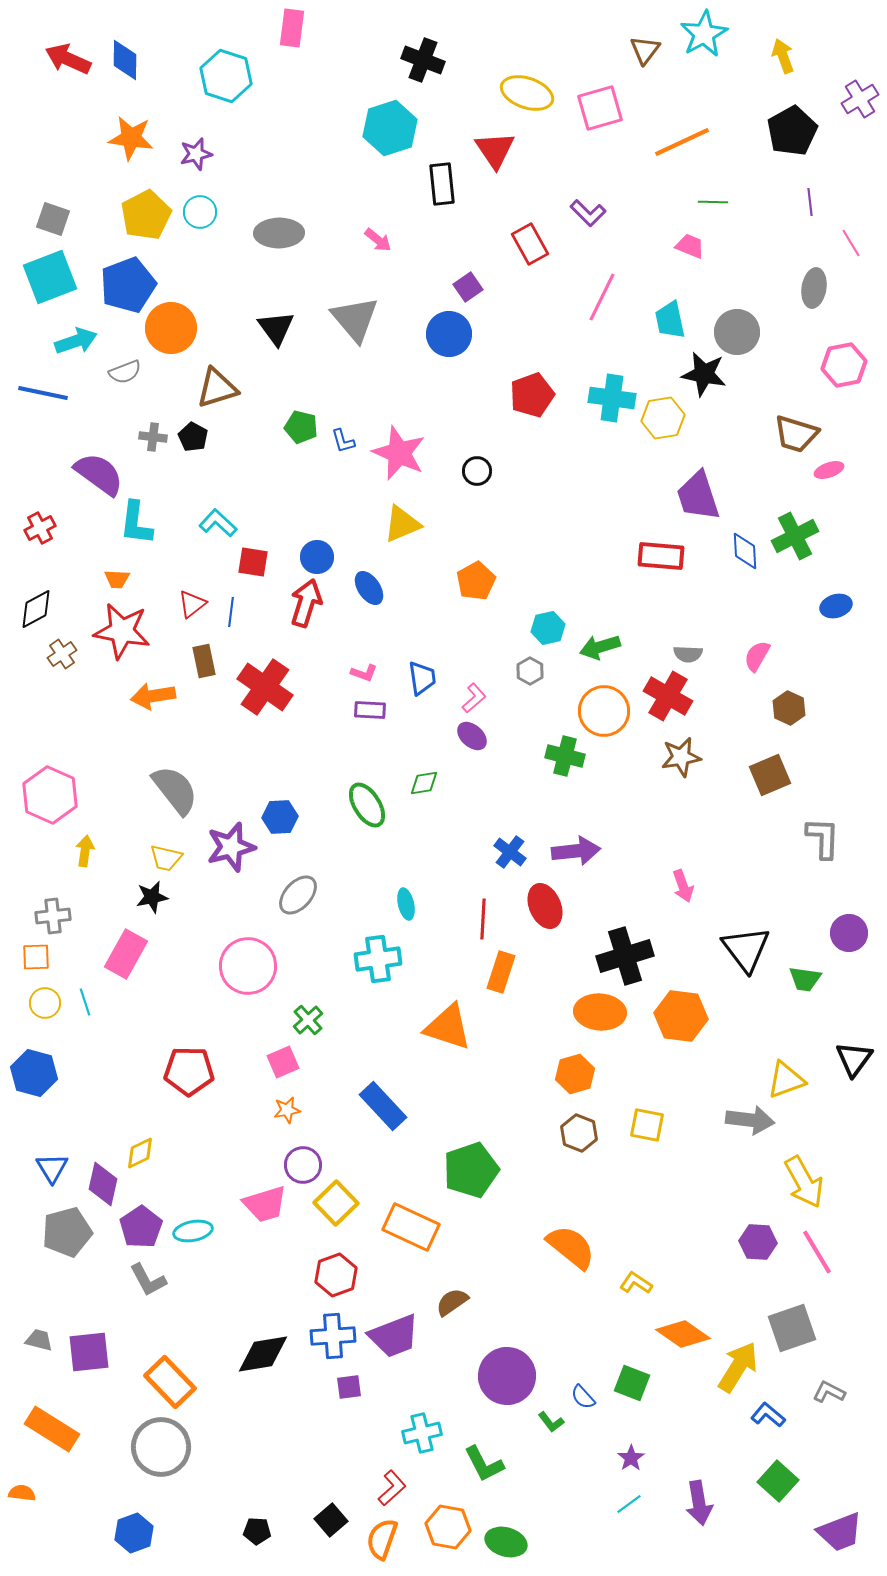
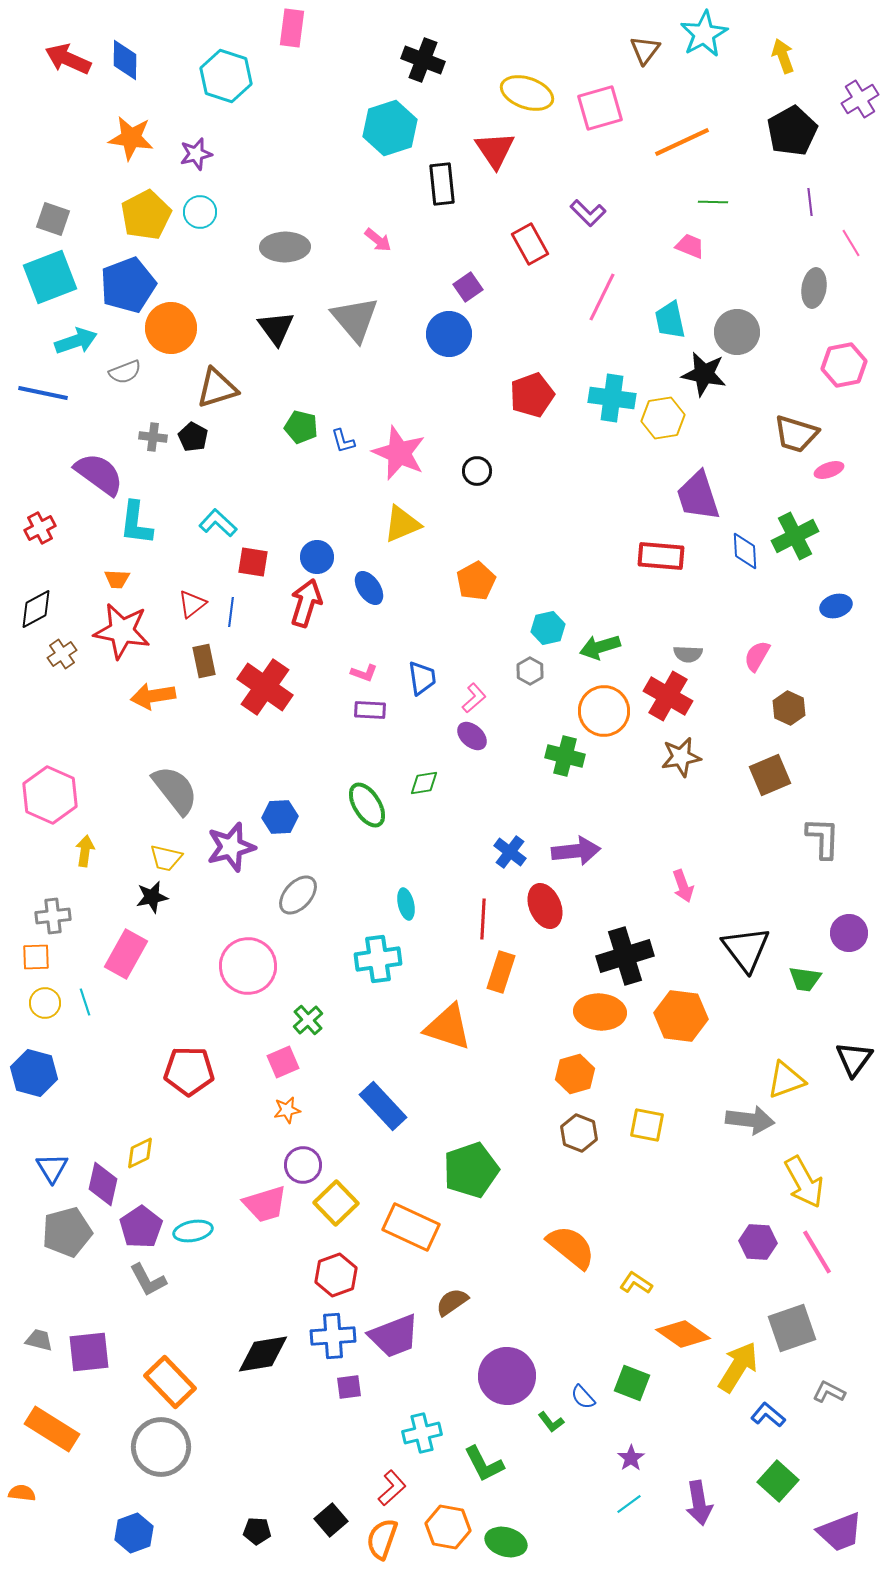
gray ellipse at (279, 233): moved 6 px right, 14 px down
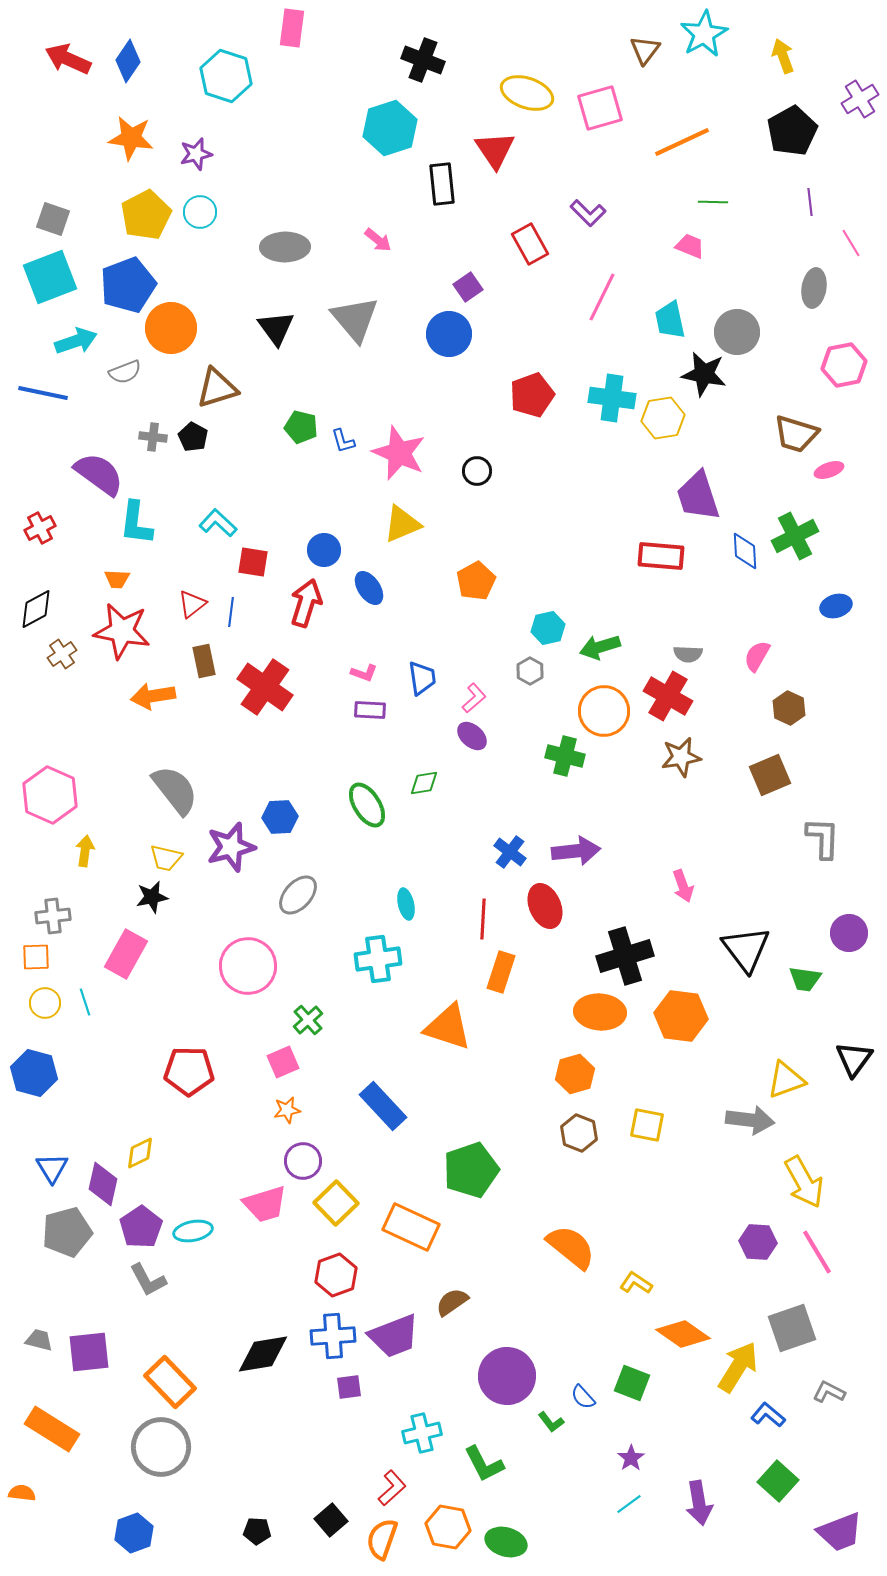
blue diamond at (125, 60): moved 3 px right, 1 px down; rotated 33 degrees clockwise
blue circle at (317, 557): moved 7 px right, 7 px up
purple circle at (303, 1165): moved 4 px up
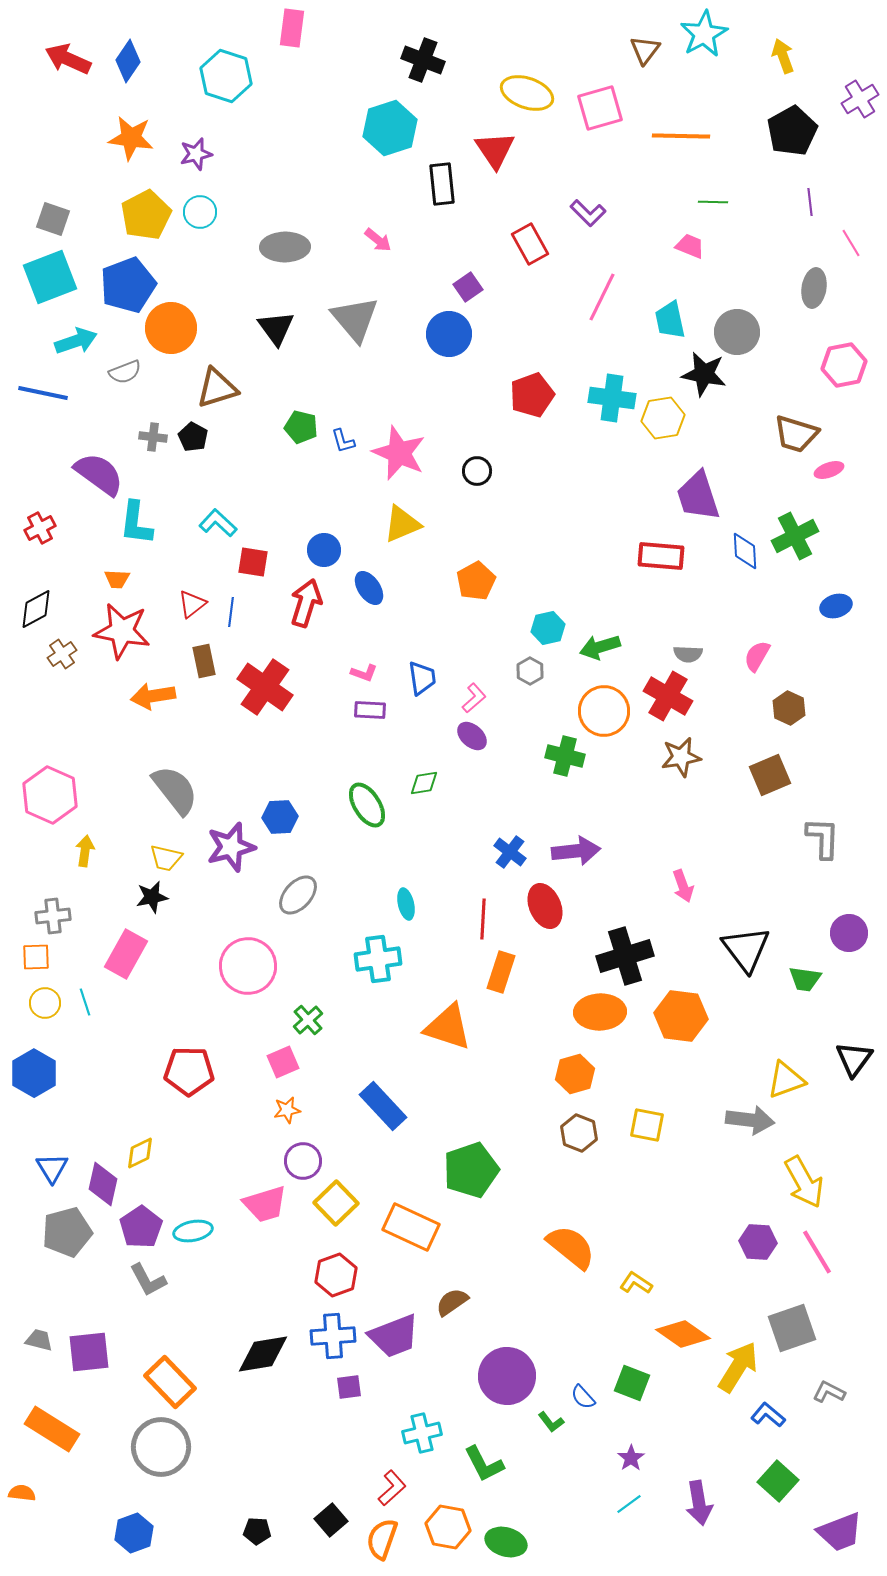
orange line at (682, 142): moved 1 px left, 6 px up; rotated 26 degrees clockwise
orange ellipse at (600, 1012): rotated 6 degrees counterclockwise
blue hexagon at (34, 1073): rotated 15 degrees clockwise
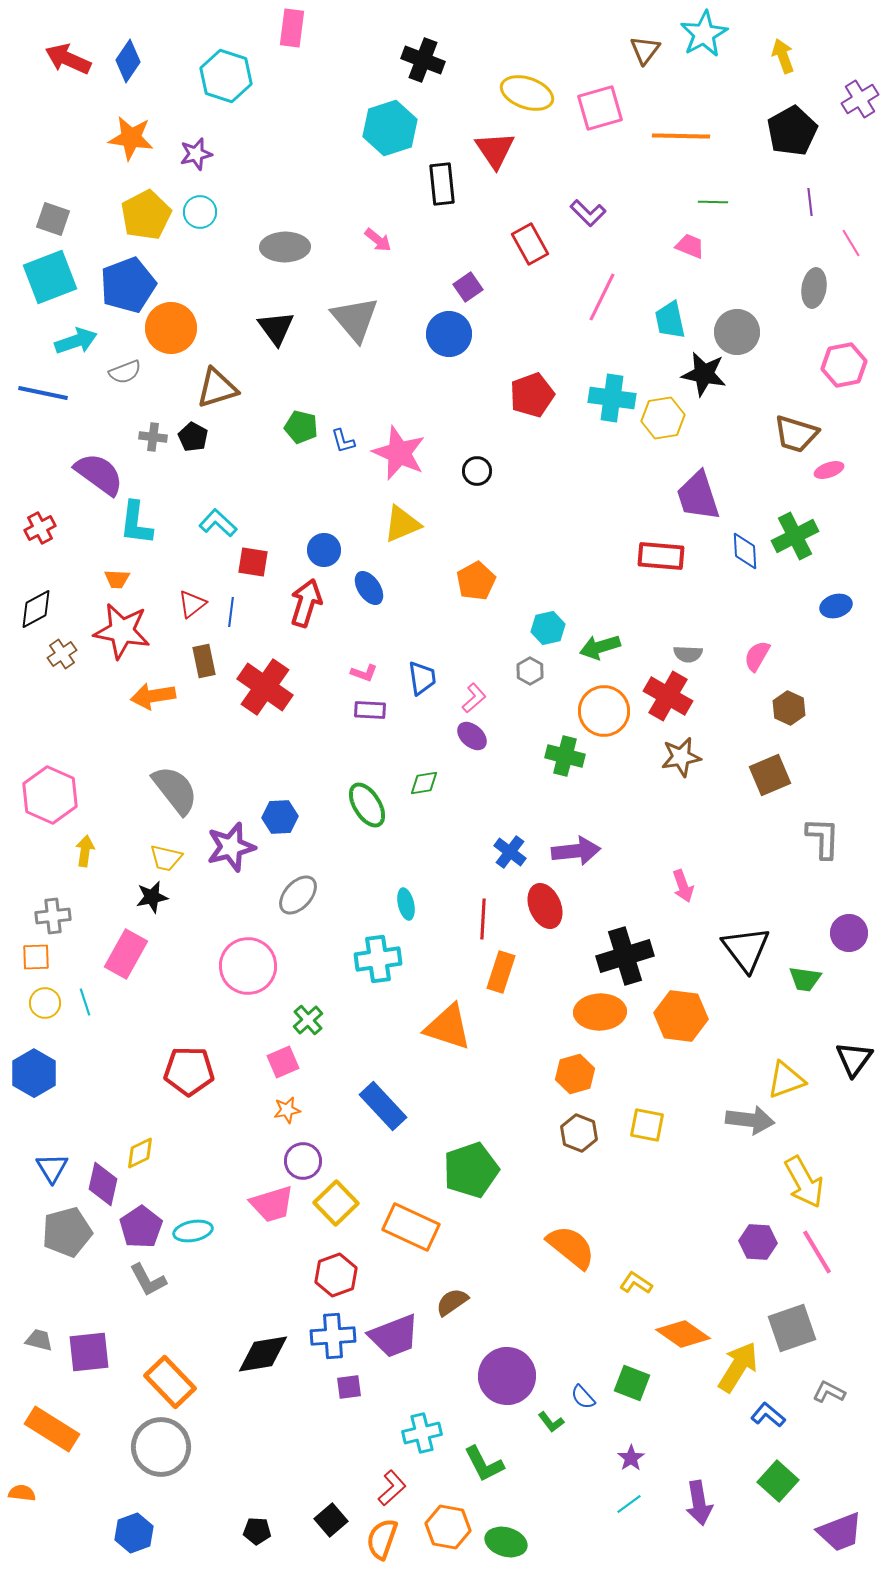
pink trapezoid at (265, 1204): moved 7 px right
